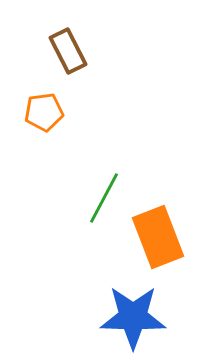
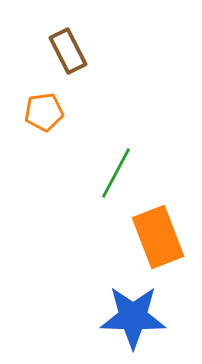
green line: moved 12 px right, 25 px up
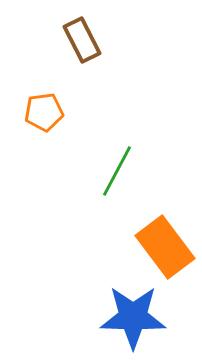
brown rectangle: moved 14 px right, 11 px up
green line: moved 1 px right, 2 px up
orange rectangle: moved 7 px right, 10 px down; rotated 16 degrees counterclockwise
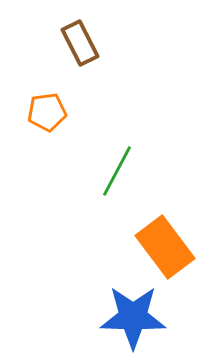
brown rectangle: moved 2 px left, 3 px down
orange pentagon: moved 3 px right
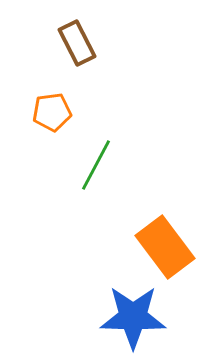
brown rectangle: moved 3 px left
orange pentagon: moved 5 px right
green line: moved 21 px left, 6 px up
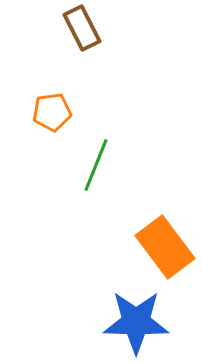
brown rectangle: moved 5 px right, 15 px up
green line: rotated 6 degrees counterclockwise
blue star: moved 3 px right, 5 px down
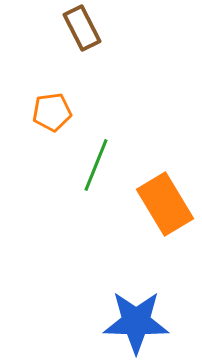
orange rectangle: moved 43 px up; rotated 6 degrees clockwise
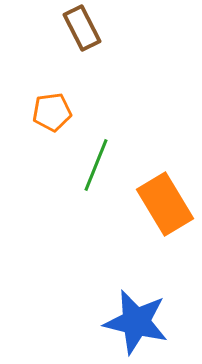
blue star: rotated 12 degrees clockwise
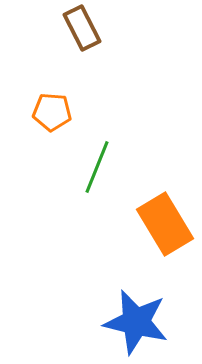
orange pentagon: rotated 12 degrees clockwise
green line: moved 1 px right, 2 px down
orange rectangle: moved 20 px down
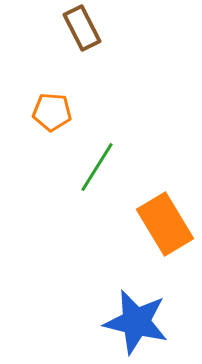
green line: rotated 10 degrees clockwise
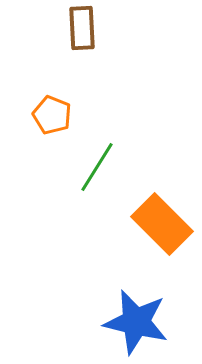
brown rectangle: rotated 24 degrees clockwise
orange pentagon: moved 3 px down; rotated 18 degrees clockwise
orange rectangle: moved 3 px left; rotated 14 degrees counterclockwise
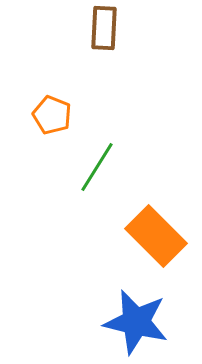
brown rectangle: moved 22 px right; rotated 6 degrees clockwise
orange rectangle: moved 6 px left, 12 px down
